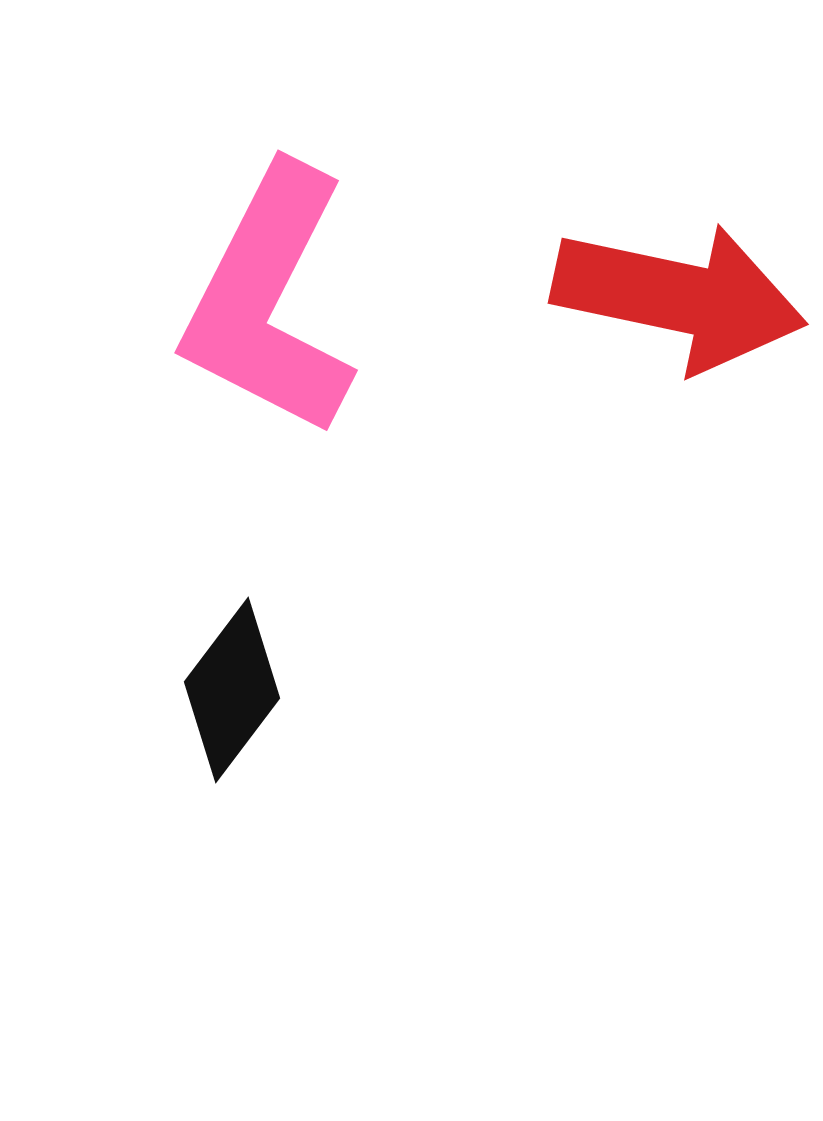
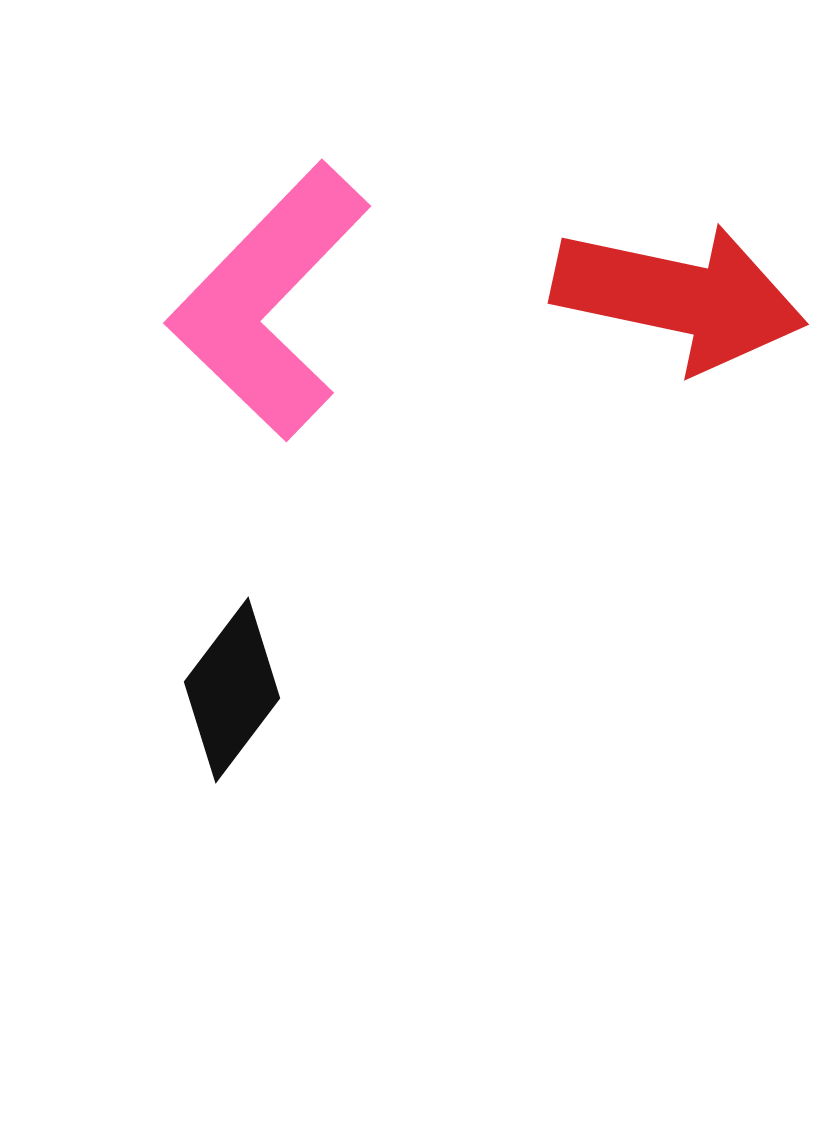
pink L-shape: rotated 17 degrees clockwise
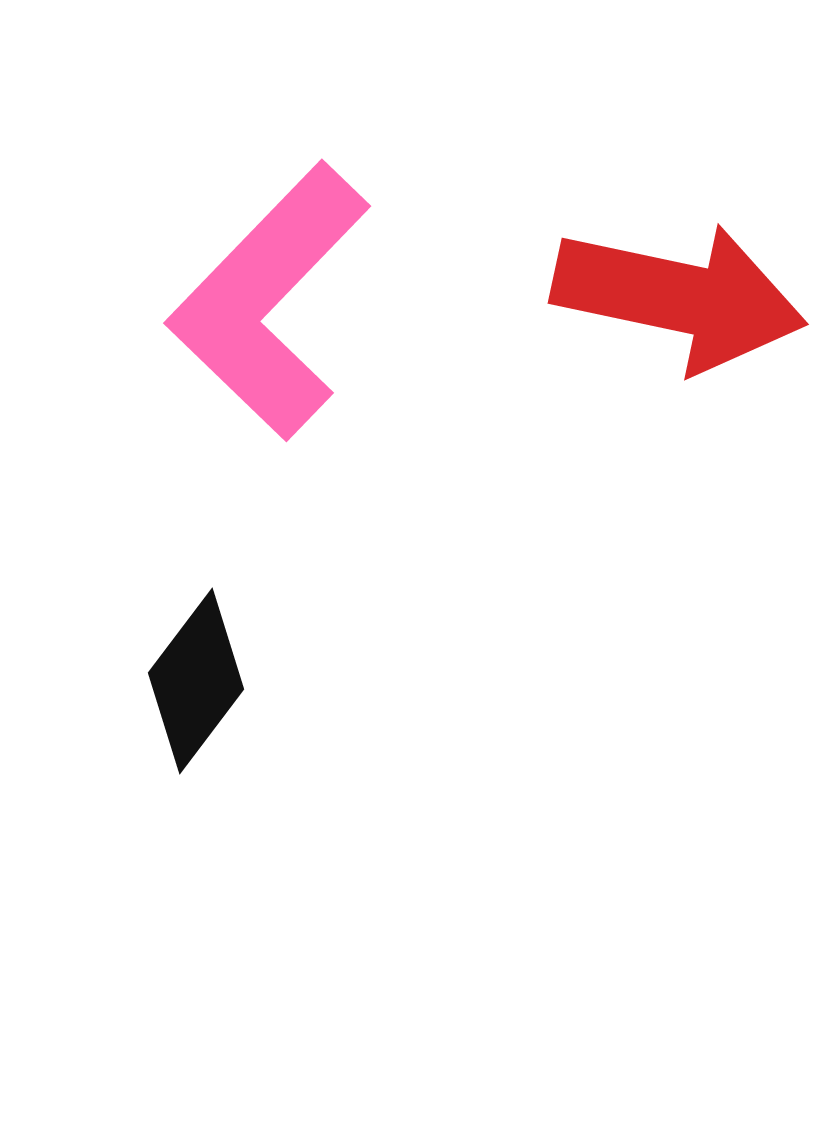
black diamond: moved 36 px left, 9 px up
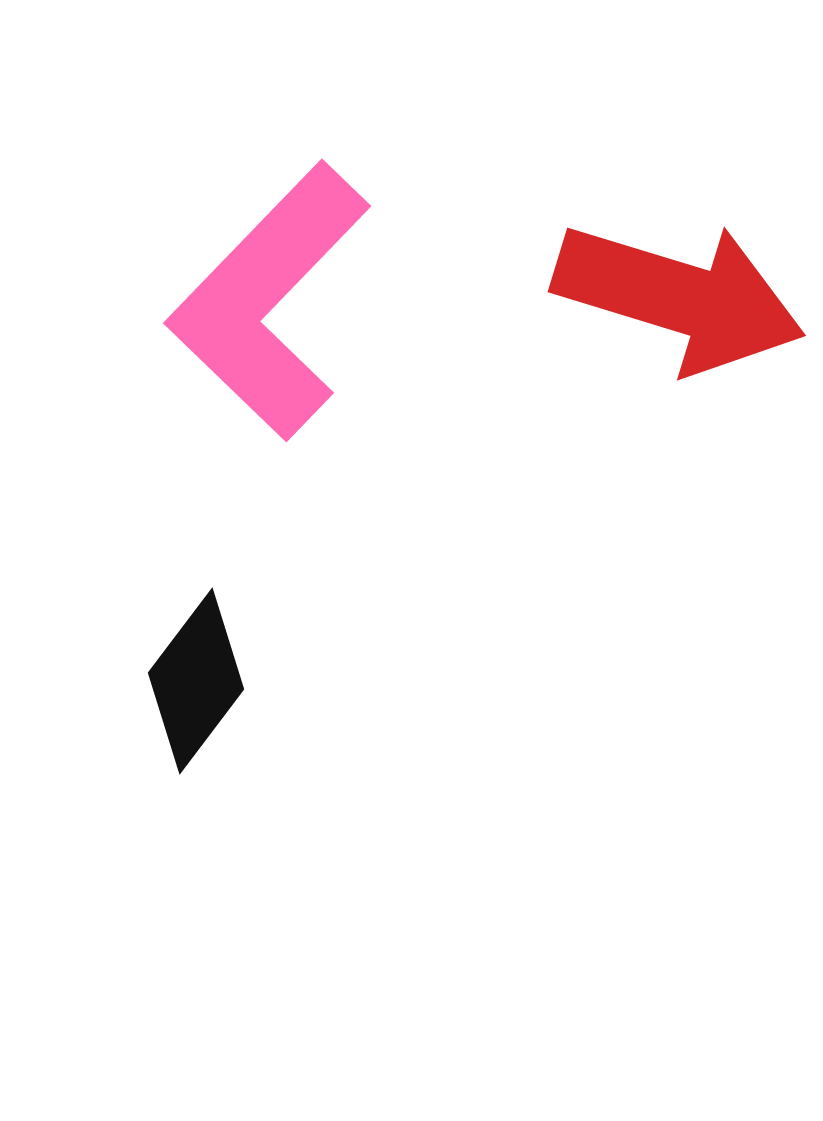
red arrow: rotated 5 degrees clockwise
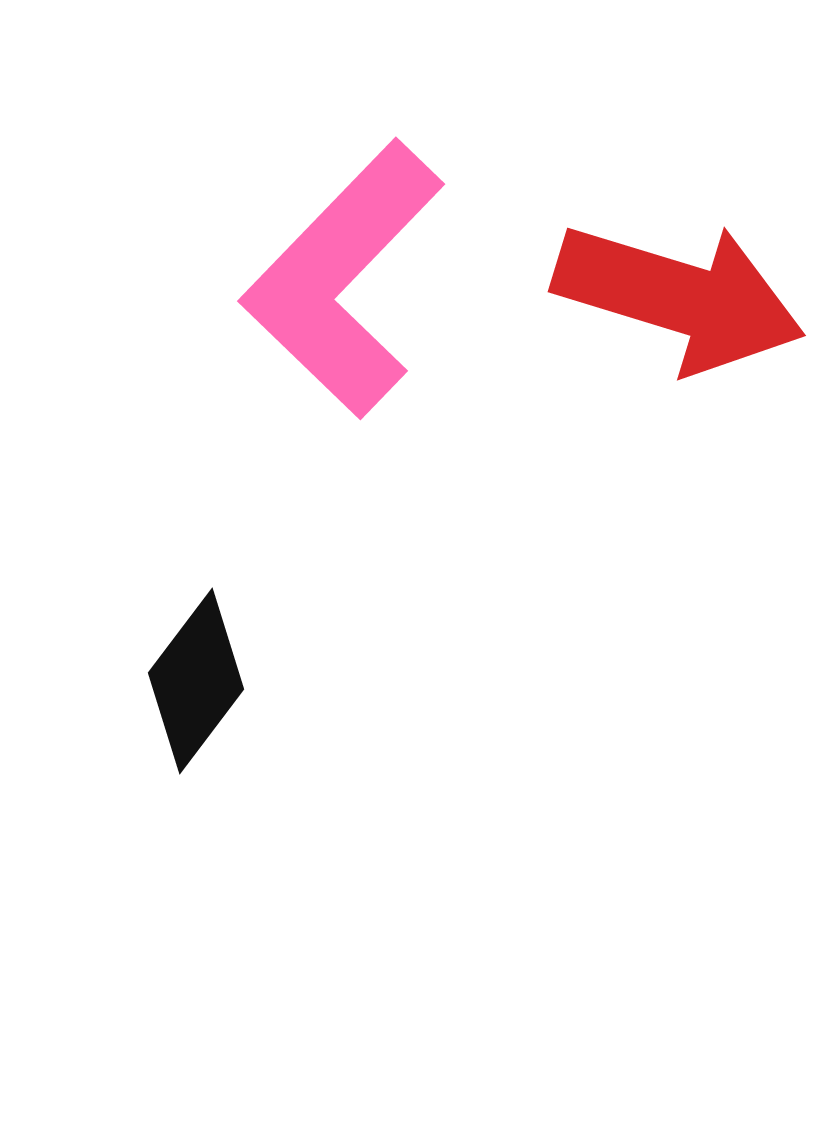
pink L-shape: moved 74 px right, 22 px up
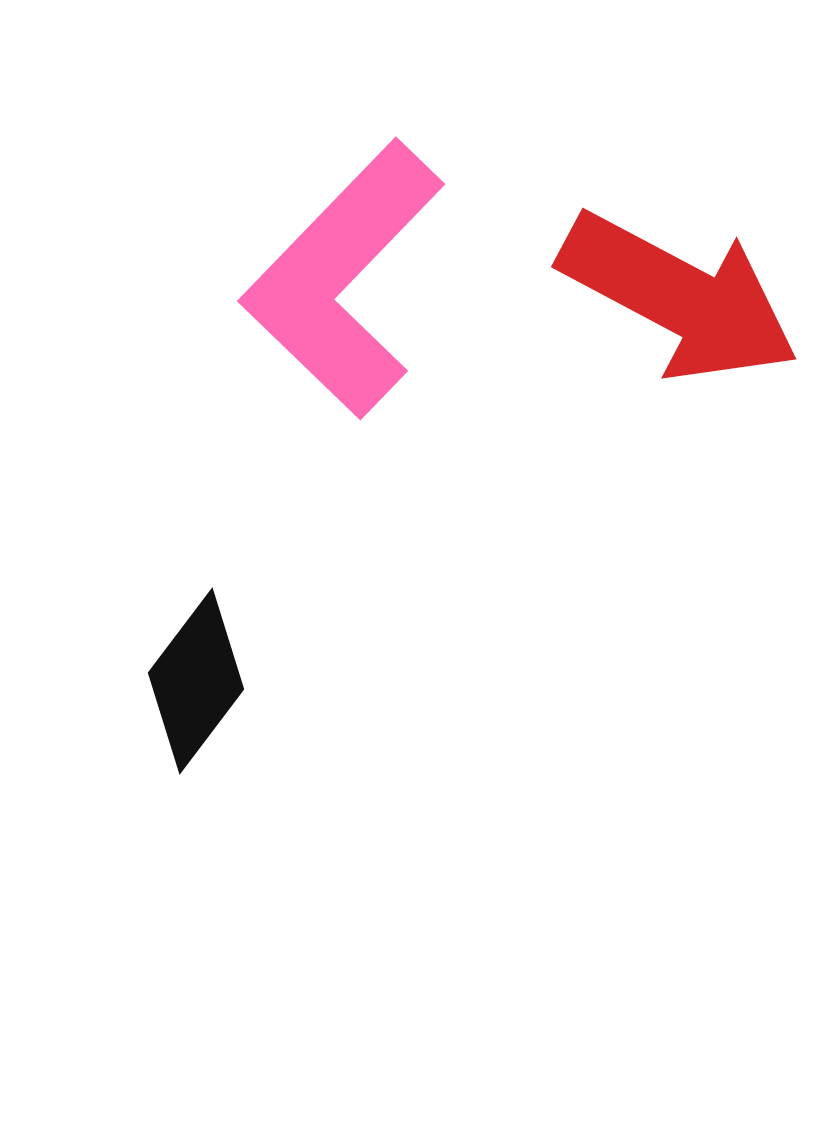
red arrow: rotated 11 degrees clockwise
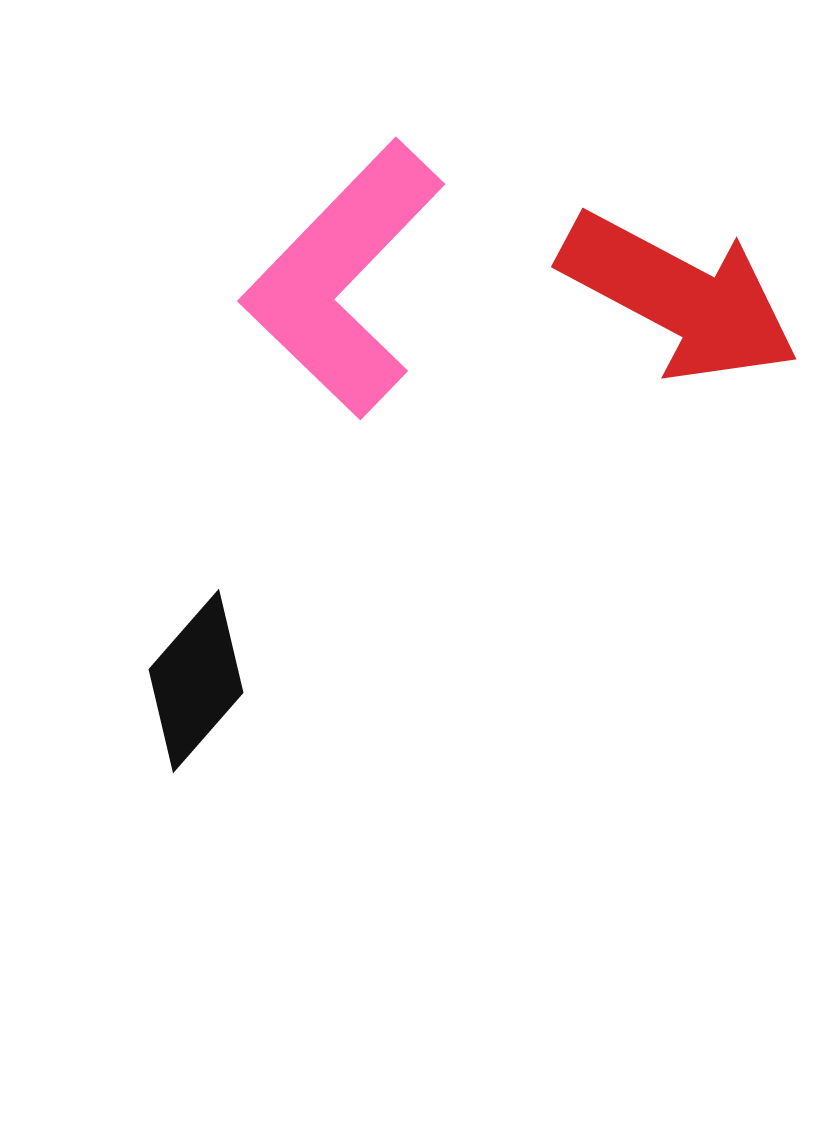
black diamond: rotated 4 degrees clockwise
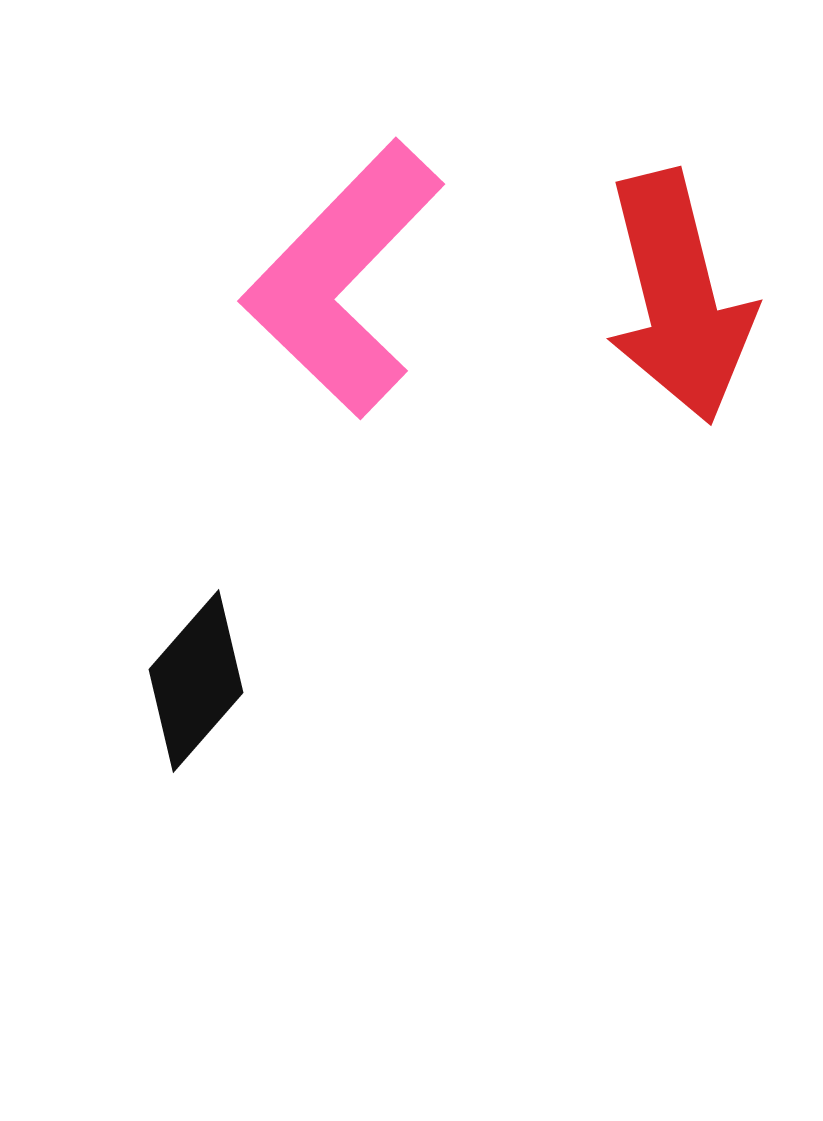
red arrow: rotated 48 degrees clockwise
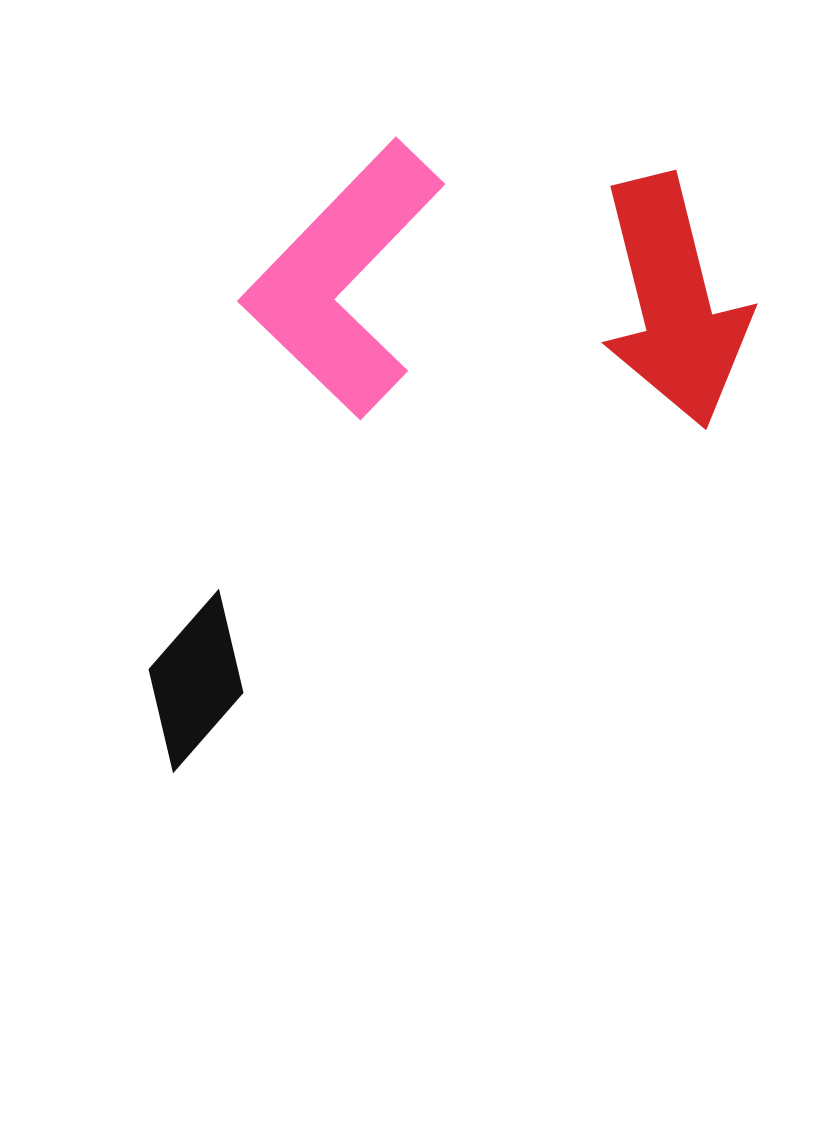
red arrow: moved 5 px left, 4 px down
